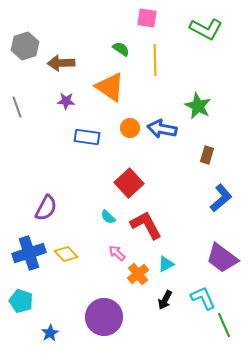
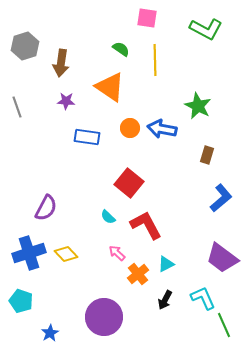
brown arrow: rotated 80 degrees counterclockwise
red square: rotated 8 degrees counterclockwise
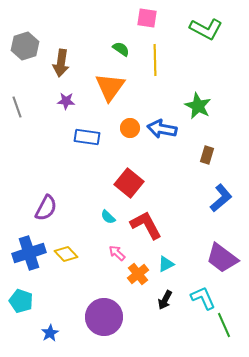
orange triangle: rotated 32 degrees clockwise
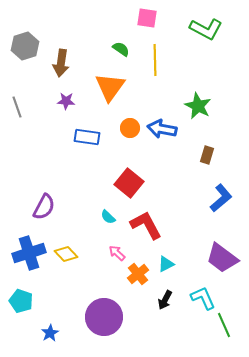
purple semicircle: moved 2 px left, 1 px up
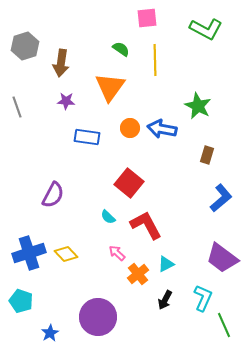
pink square: rotated 15 degrees counterclockwise
purple semicircle: moved 9 px right, 12 px up
cyan L-shape: rotated 48 degrees clockwise
purple circle: moved 6 px left
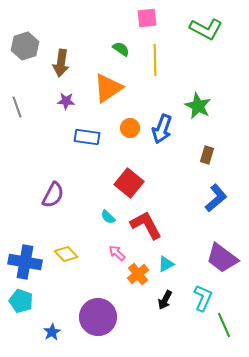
orange triangle: moved 2 px left, 1 px down; rotated 20 degrees clockwise
blue arrow: rotated 80 degrees counterclockwise
blue L-shape: moved 5 px left
blue cross: moved 4 px left, 9 px down; rotated 28 degrees clockwise
blue star: moved 2 px right, 1 px up
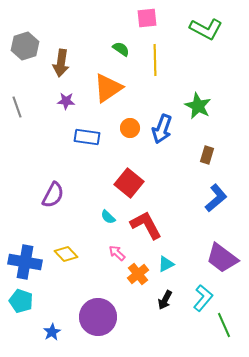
cyan L-shape: rotated 16 degrees clockwise
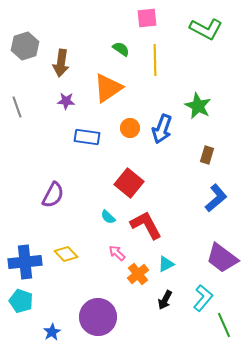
blue cross: rotated 16 degrees counterclockwise
